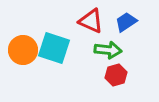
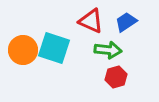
red hexagon: moved 2 px down
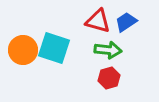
red triangle: moved 7 px right; rotated 8 degrees counterclockwise
red hexagon: moved 7 px left, 1 px down
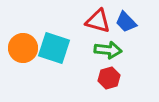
blue trapezoid: rotated 100 degrees counterclockwise
orange circle: moved 2 px up
